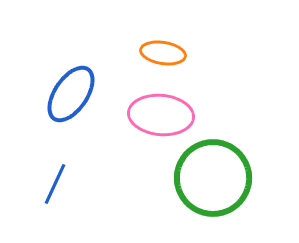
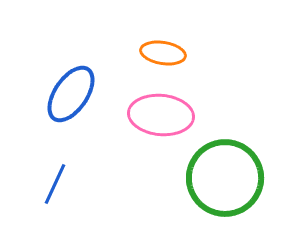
green circle: moved 12 px right
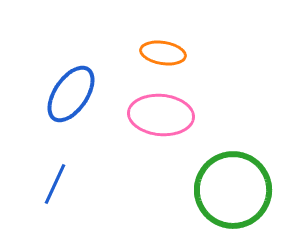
green circle: moved 8 px right, 12 px down
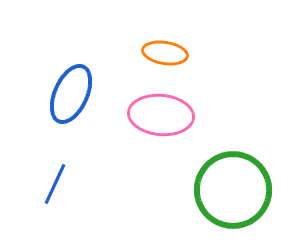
orange ellipse: moved 2 px right
blue ellipse: rotated 10 degrees counterclockwise
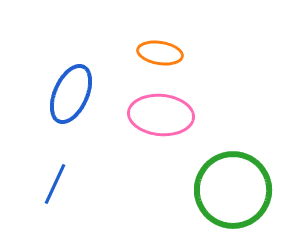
orange ellipse: moved 5 px left
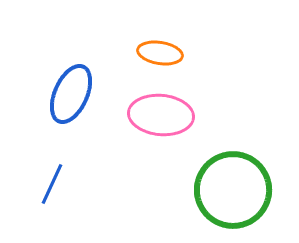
blue line: moved 3 px left
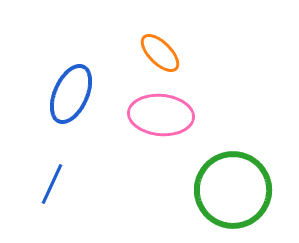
orange ellipse: rotated 36 degrees clockwise
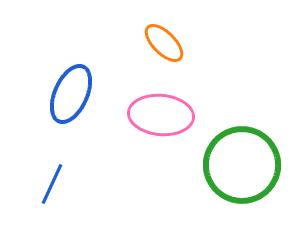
orange ellipse: moved 4 px right, 10 px up
green circle: moved 9 px right, 25 px up
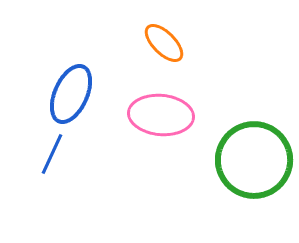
green circle: moved 12 px right, 5 px up
blue line: moved 30 px up
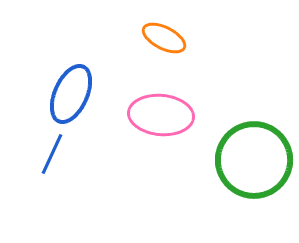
orange ellipse: moved 5 px up; rotated 18 degrees counterclockwise
